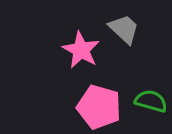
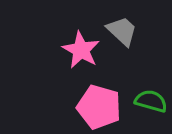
gray trapezoid: moved 2 px left, 2 px down
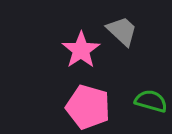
pink star: rotated 9 degrees clockwise
pink pentagon: moved 11 px left
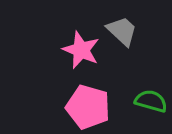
pink star: rotated 15 degrees counterclockwise
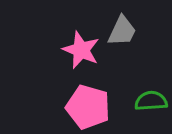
gray trapezoid: rotated 72 degrees clockwise
green semicircle: rotated 20 degrees counterclockwise
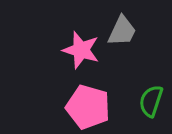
pink star: rotated 6 degrees counterclockwise
green semicircle: rotated 68 degrees counterclockwise
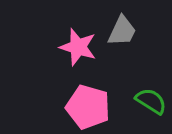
pink star: moved 3 px left, 3 px up
green semicircle: rotated 104 degrees clockwise
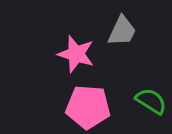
pink star: moved 2 px left, 7 px down
pink pentagon: rotated 12 degrees counterclockwise
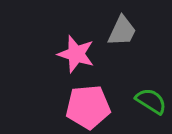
pink pentagon: rotated 9 degrees counterclockwise
